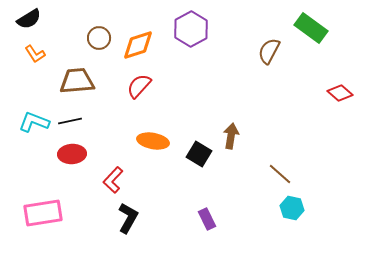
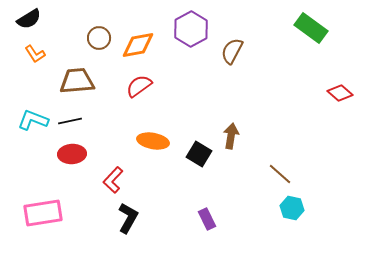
orange diamond: rotated 8 degrees clockwise
brown semicircle: moved 37 px left
red semicircle: rotated 12 degrees clockwise
cyan L-shape: moved 1 px left, 2 px up
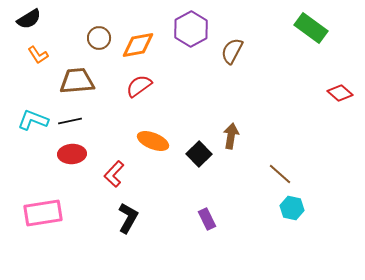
orange L-shape: moved 3 px right, 1 px down
orange ellipse: rotated 12 degrees clockwise
black square: rotated 15 degrees clockwise
red L-shape: moved 1 px right, 6 px up
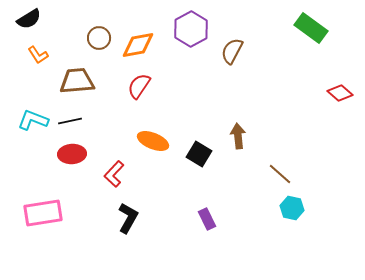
red semicircle: rotated 20 degrees counterclockwise
brown arrow: moved 7 px right; rotated 15 degrees counterclockwise
black square: rotated 15 degrees counterclockwise
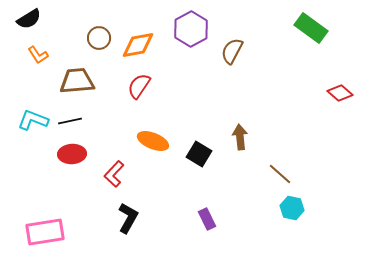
brown arrow: moved 2 px right, 1 px down
pink rectangle: moved 2 px right, 19 px down
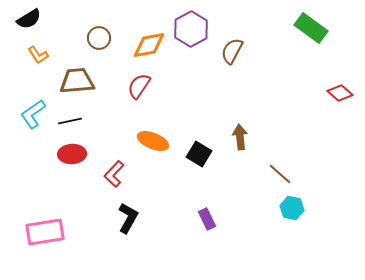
orange diamond: moved 11 px right
cyan L-shape: moved 6 px up; rotated 56 degrees counterclockwise
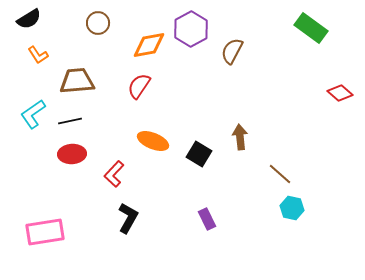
brown circle: moved 1 px left, 15 px up
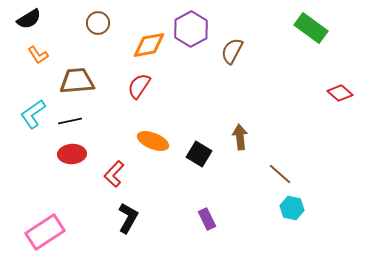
pink rectangle: rotated 24 degrees counterclockwise
